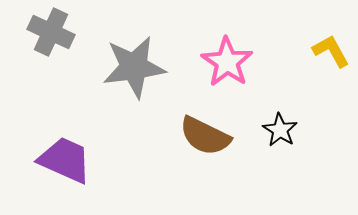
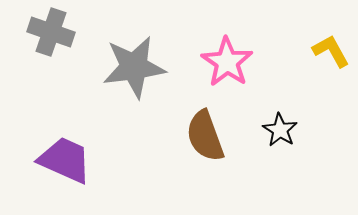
gray cross: rotated 6 degrees counterclockwise
brown semicircle: rotated 44 degrees clockwise
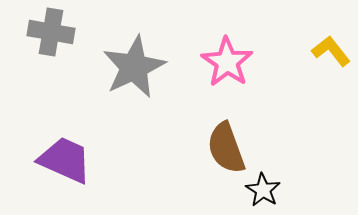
gray cross: rotated 9 degrees counterclockwise
yellow L-shape: rotated 9 degrees counterclockwise
gray star: rotated 18 degrees counterclockwise
black star: moved 17 px left, 60 px down
brown semicircle: moved 21 px right, 12 px down
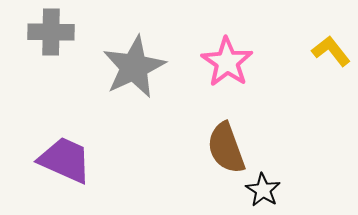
gray cross: rotated 9 degrees counterclockwise
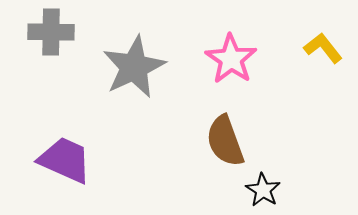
yellow L-shape: moved 8 px left, 3 px up
pink star: moved 4 px right, 3 px up
brown semicircle: moved 1 px left, 7 px up
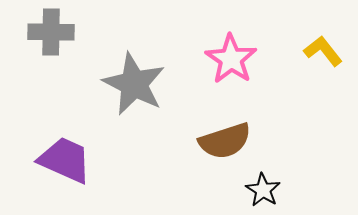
yellow L-shape: moved 3 px down
gray star: moved 17 px down; rotated 20 degrees counterclockwise
brown semicircle: rotated 88 degrees counterclockwise
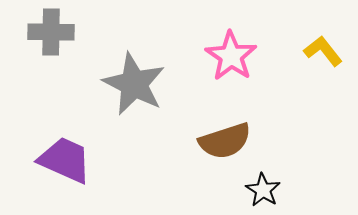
pink star: moved 3 px up
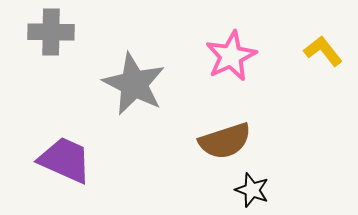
pink star: rotated 12 degrees clockwise
black star: moved 11 px left; rotated 12 degrees counterclockwise
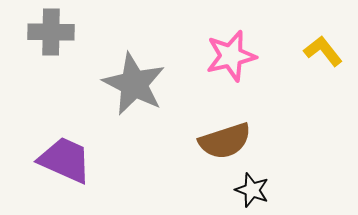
pink star: rotated 12 degrees clockwise
